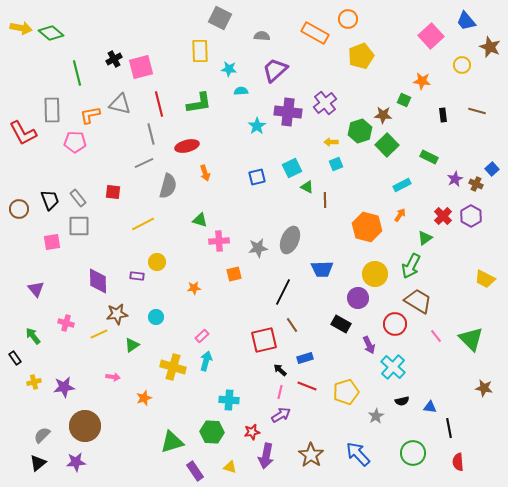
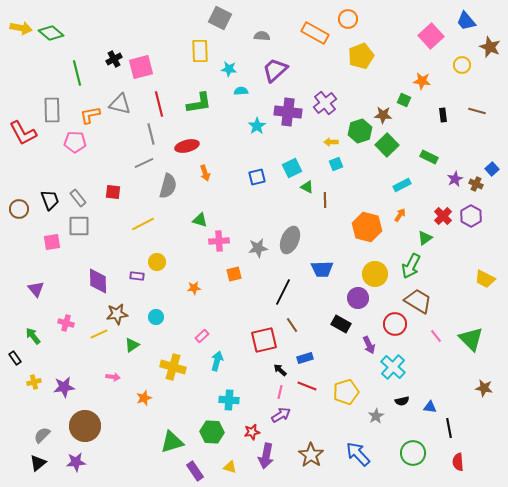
cyan arrow at (206, 361): moved 11 px right
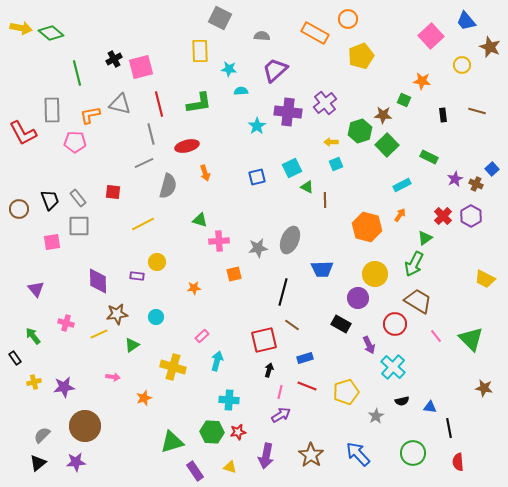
green arrow at (411, 266): moved 3 px right, 2 px up
black line at (283, 292): rotated 12 degrees counterclockwise
brown line at (292, 325): rotated 21 degrees counterclockwise
black arrow at (280, 370): moved 11 px left; rotated 64 degrees clockwise
red star at (252, 432): moved 14 px left
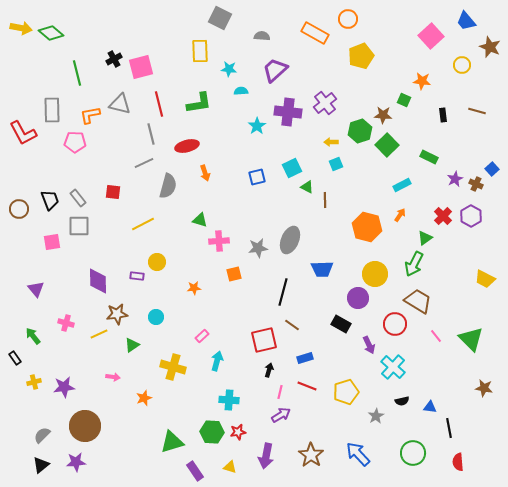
black triangle at (38, 463): moved 3 px right, 2 px down
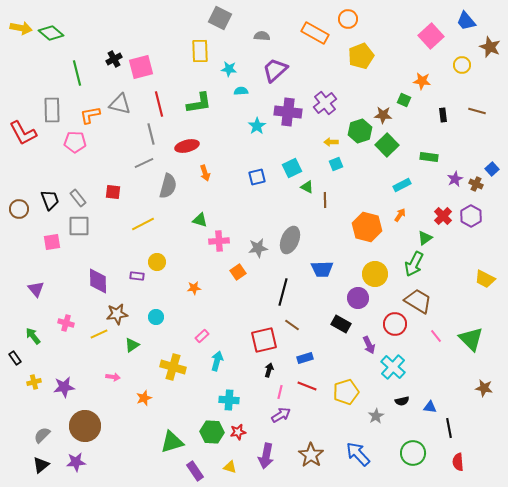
green rectangle at (429, 157): rotated 18 degrees counterclockwise
orange square at (234, 274): moved 4 px right, 2 px up; rotated 21 degrees counterclockwise
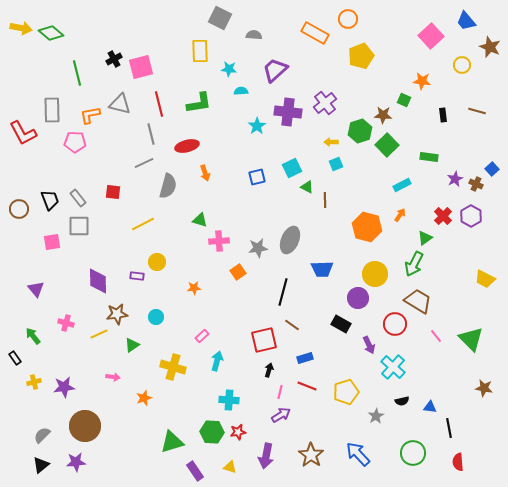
gray semicircle at (262, 36): moved 8 px left, 1 px up
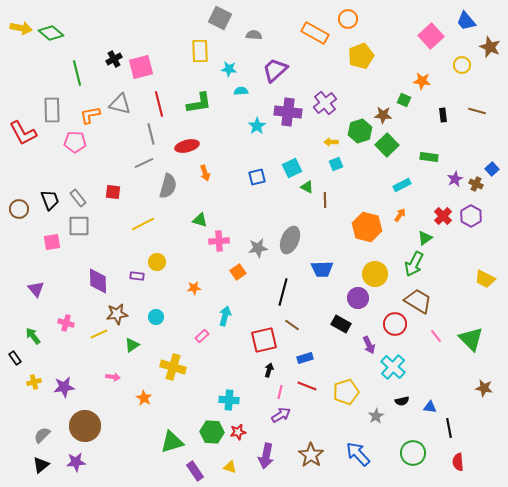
cyan arrow at (217, 361): moved 8 px right, 45 px up
orange star at (144, 398): rotated 21 degrees counterclockwise
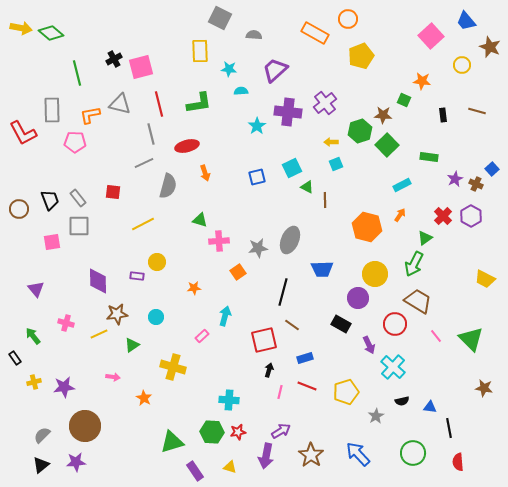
purple arrow at (281, 415): moved 16 px down
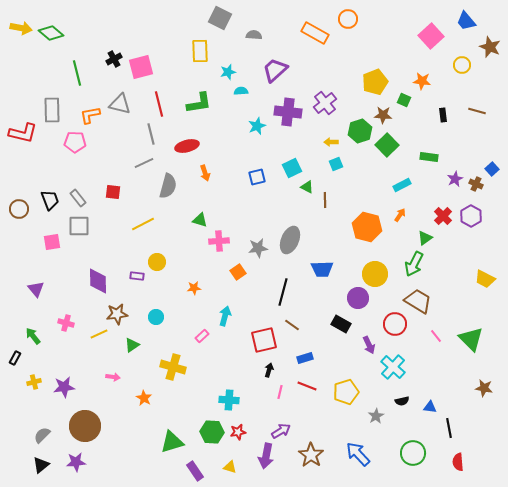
yellow pentagon at (361, 56): moved 14 px right, 26 px down
cyan star at (229, 69): moved 1 px left, 3 px down; rotated 21 degrees counterclockwise
cyan star at (257, 126): rotated 12 degrees clockwise
red L-shape at (23, 133): rotated 48 degrees counterclockwise
black rectangle at (15, 358): rotated 64 degrees clockwise
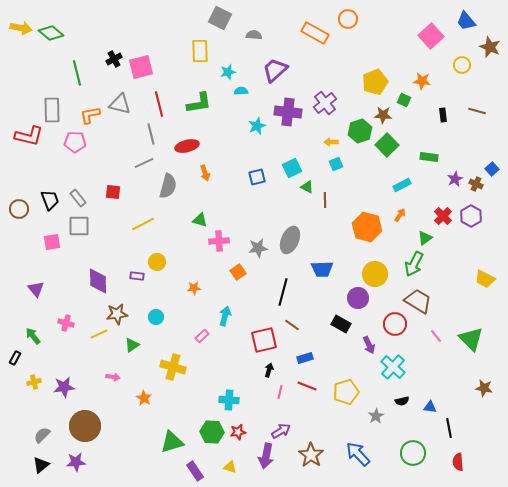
red L-shape at (23, 133): moved 6 px right, 3 px down
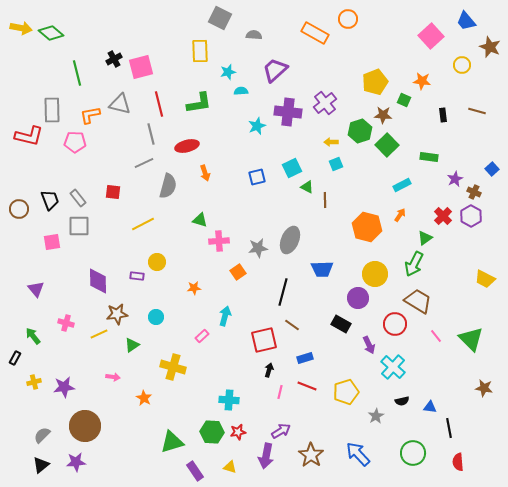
brown cross at (476, 184): moved 2 px left, 8 px down
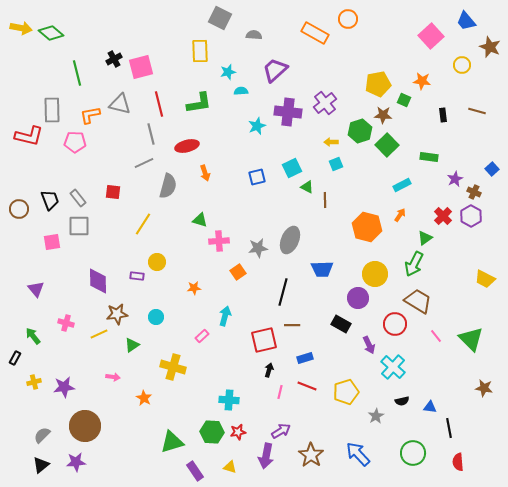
yellow pentagon at (375, 82): moved 3 px right, 2 px down; rotated 10 degrees clockwise
yellow line at (143, 224): rotated 30 degrees counterclockwise
brown line at (292, 325): rotated 35 degrees counterclockwise
